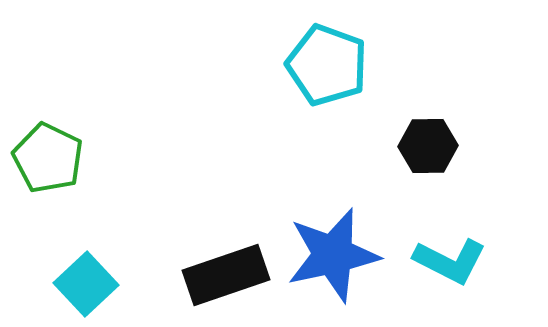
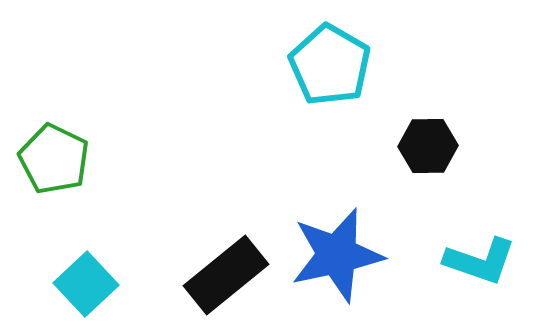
cyan pentagon: moved 3 px right; rotated 10 degrees clockwise
green pentagon: moved 6 px right, 1 px down
blue star: moved 4 px right
cyan L-shape: moved 30 px right; rotated 8 degrees counterclockwise
black rectangle: rotated 20 degrees counterclockwise
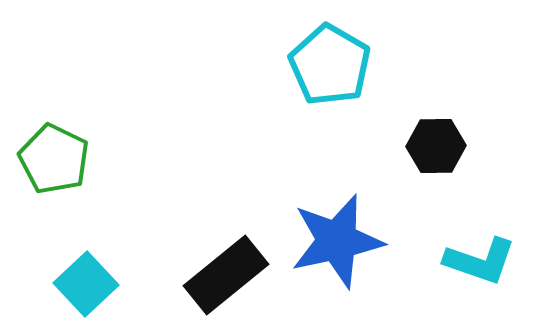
black hexagon: moved 8 px right
blue star: moved 14 px up
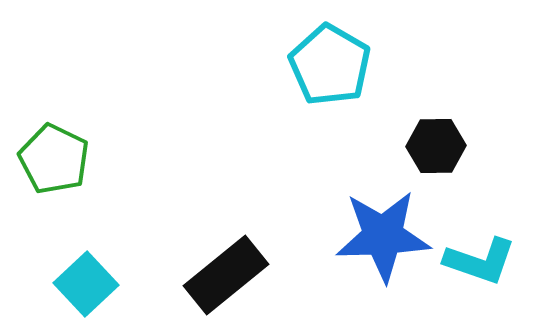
blue star: moved 46 px right, 5 px up; rotated 10 degrees clockwise
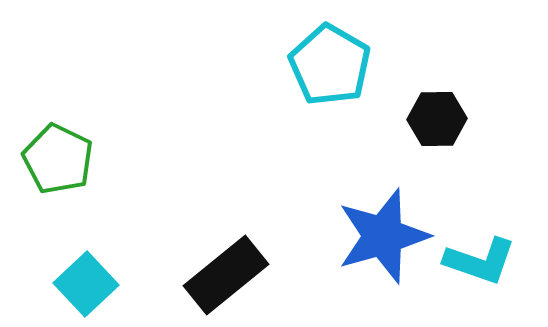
black hexagon: moved 1 px right, 27 px up
green pentagon: moved 4 px right
blue star: rotated 14 degrees counterclockwise
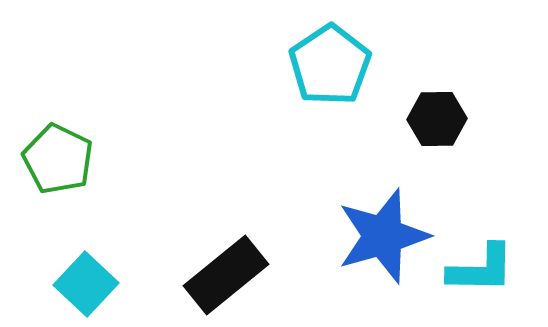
cyan pentagon: rotated 8 degrees clockwise
cyan L-shape: moved 1 px right, 8 px down; rotated 18 degrees counterclockwise
cyan square: rotated 4 degrees counterclockwise
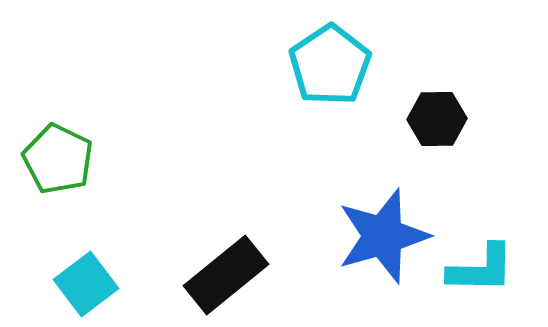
cyan square: rotated 10 degrees clockwise
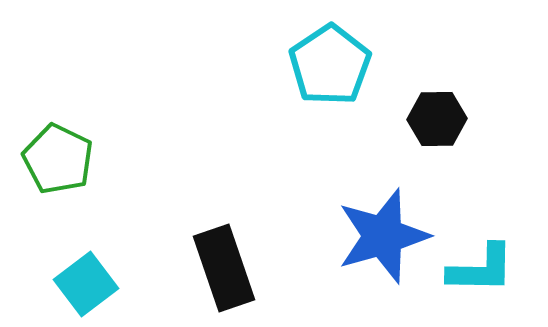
black rectangle: moved 2 px left, 7 px up; rotated 70 degrees counterclockwise
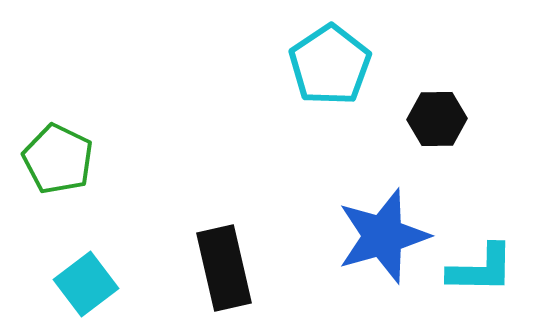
black rectangle: rotated 6 degrees clockwise
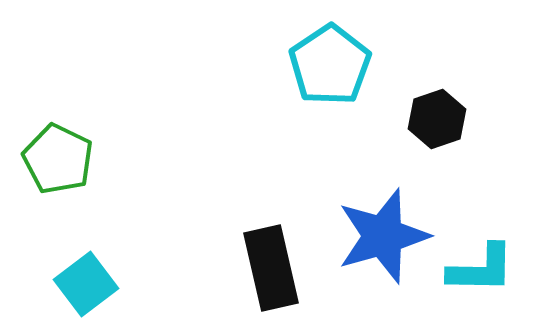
black hexagon: rotated 18 degrees counterclockwise
black rectangle: moved 47 px right
